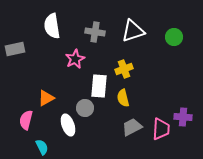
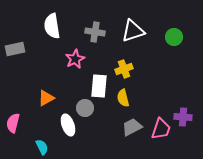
pink semicircle: moved 13 px left, 3 px down
pink trapezoid: rotated 15 degrees clockwise
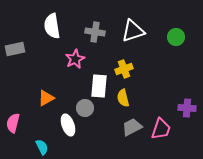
green circle: moved 2 px right
purple cross: moved 4 px right, 9 px up
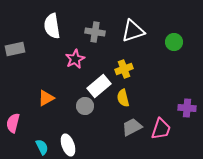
green circle: moved 2 px left, 5 px down
white rectangle: rotated 45 degrees clockwise
gray circle: moved 2 px up
white ellipse: moved 20 px down
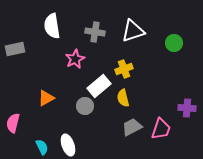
green circle: moved 1 px down
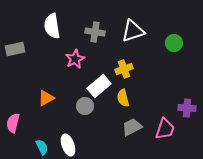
pink trapezoid: moved 4 px right
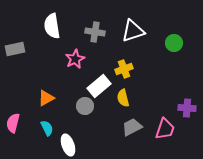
cyan semicircle: moved 5 px right, 19 px up
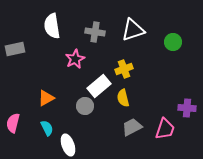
white triangle: moved 1 px up
green circle: moved 1 px left, 1 px up
